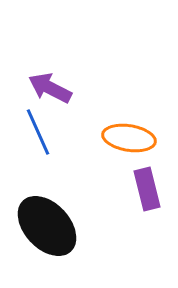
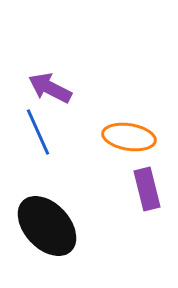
orange ellipse: moved 1 px up
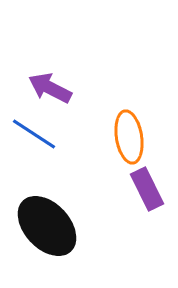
blue line: moved 4 px left, 2 px down; rotated 33 degrees counterclockwise
orange ellipse: rotated 72 degrees clockwise
purple rectangle: rotated 12 degrees counterclockwise
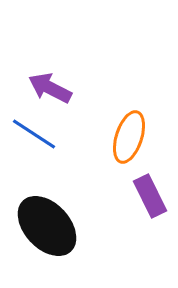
orange ellipse: rotated 27 degrees clockwise
purple rectangle: moved 3 px right, 7 px down
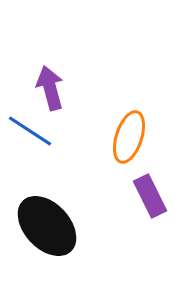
purple arrow: rotated 48 degrees clockwise
blue line: moved 4 px left, 3 px up
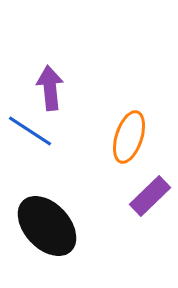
purple arrow: rotated 9 degrees clockwise
purple rectangle: rotated 72 degrees clockwise
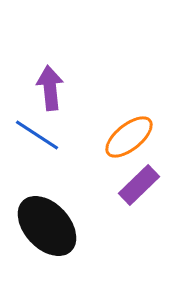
blue line: moved 7 px right, 4 px down
orange ellipse: rotated 33 degrees clockwise
purple rectangle: moved 11 px left, 11 px up
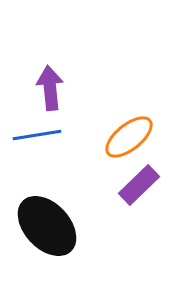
blue line: rotated 42 degrees counterclockwise
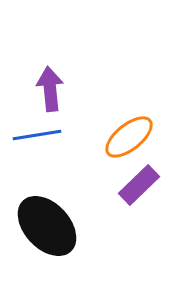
purple arrow: moved 1 px down
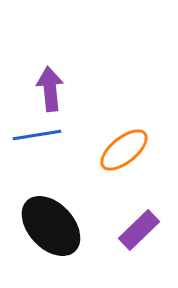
orange ellipse: moved 5 px left, 13 px down
purple rectangle: moved 45 px down
black ellipse: moved 4 px right
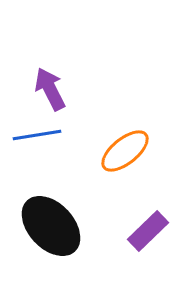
purple arrow: rotated 21 degrees counterclockwise
orange ellipse: moved 1 px right, 1 px down
purple rectangle: moved 9 px right, 1 px down
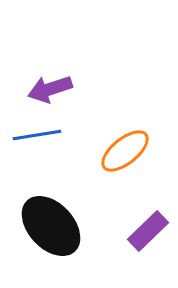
purple arrow: rotated 81 degrees counterclockwise
